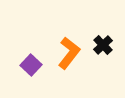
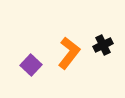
black cross: rotated 18 degrees clockwise
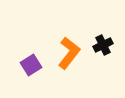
purple square: rotated 15 degrees clockwise
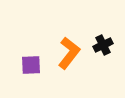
purple square: rotated 30 degrees clockwise
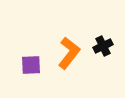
black cross: moved 1 px down
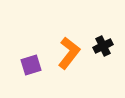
purple square: rotated 15 degrees counterclockwise
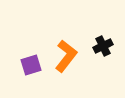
orange L-shape: moved 3 px left, 3 px down
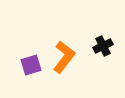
orange L-shape: moved 2 px left, 1 px down
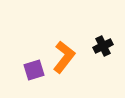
purple square: moved 3 px right, 5 px down
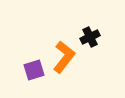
black cross: moved 13 px left, 9 px up
